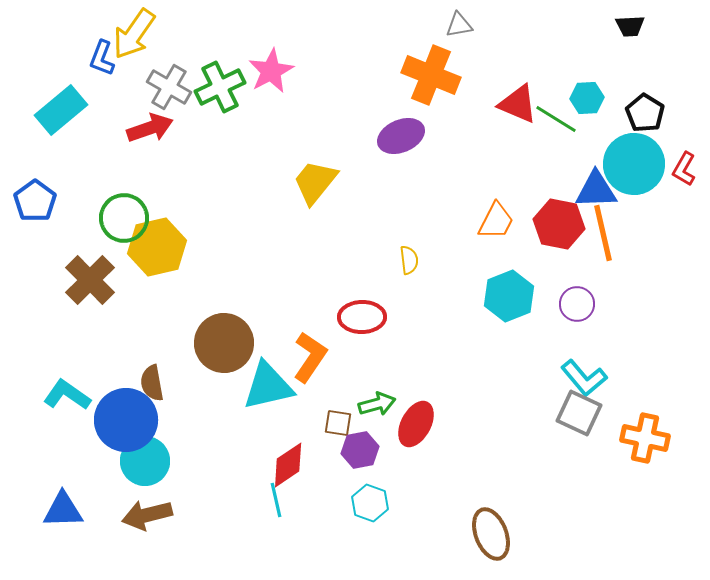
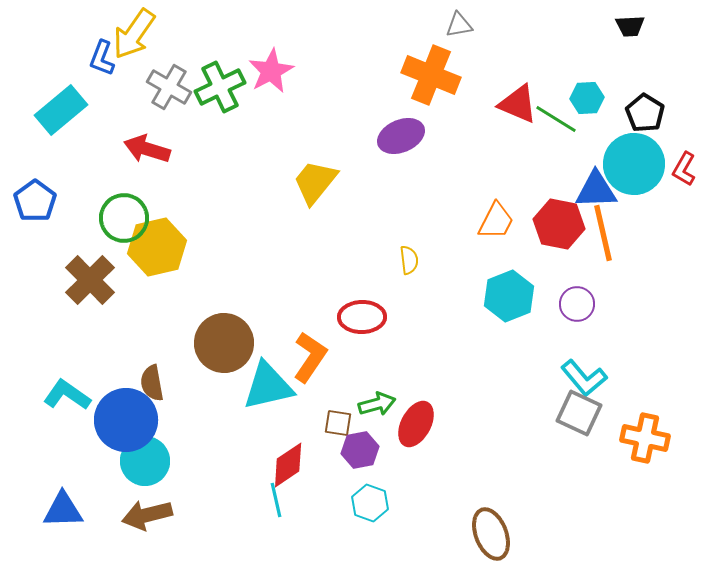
red arrow at (150, 128): moved 3 px left, 21 px down; rotated 144 degrees counterclockwise
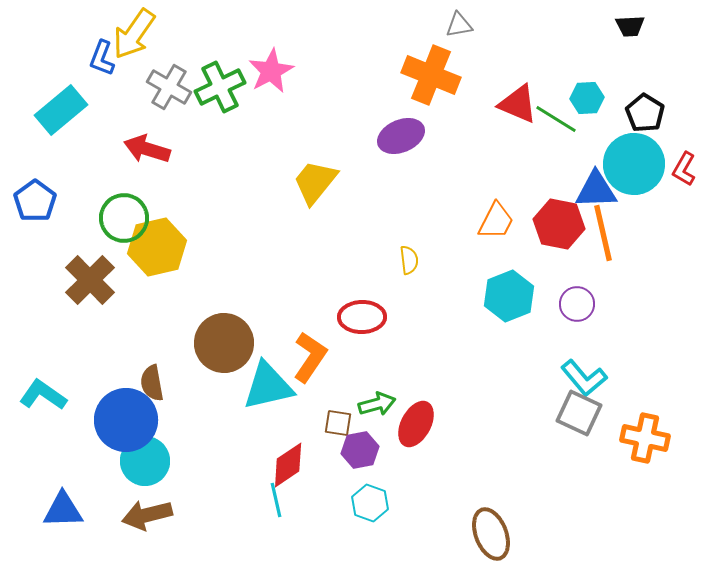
cyan L-shape at (67, 395): moved 24 px left
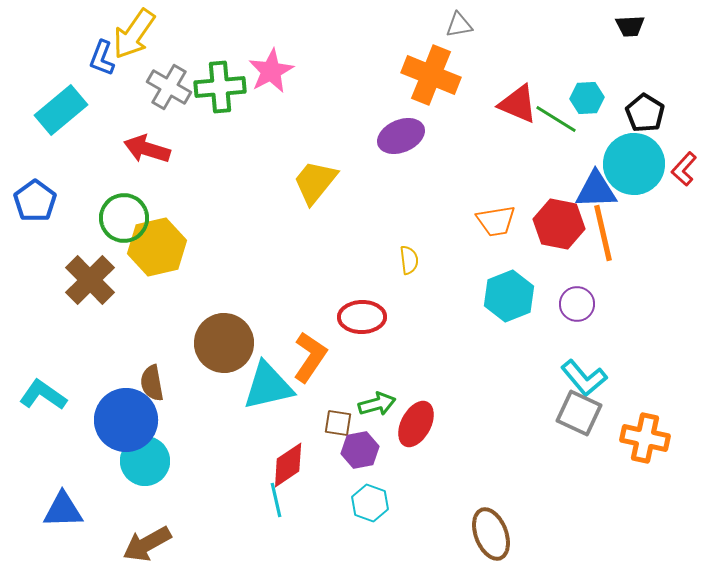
green cross at (220, 87): rotated 21 degrees clockwise
red L-shape at (684, 169): rotated 12 degrees clockwise
orange trapezoid at (496, 221): rotated 54 degrees clockwise
brown arrow at (147, 515): moved 29 px down; rotated 15 degrees counterclockwise
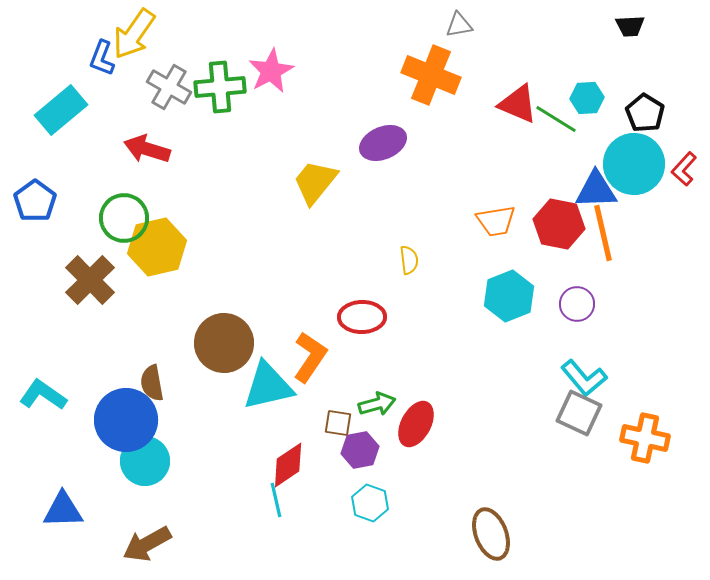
purple ellipse at (401, 136): moved 18 px left, 7 px down
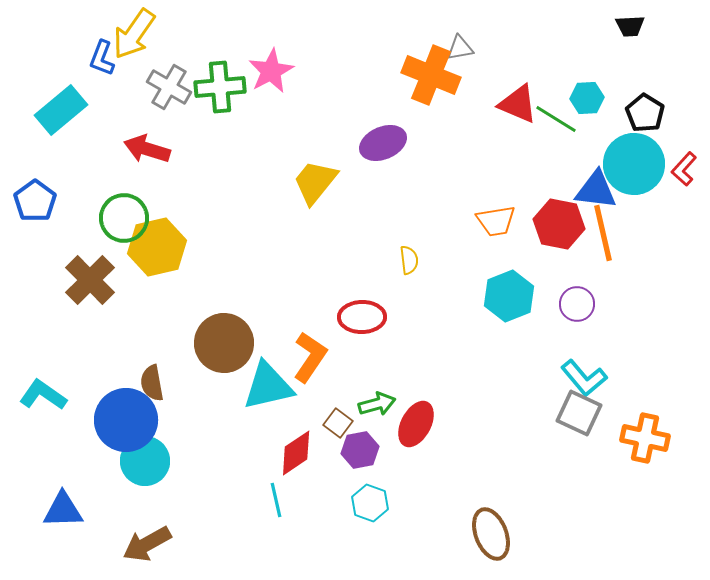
gray triangle at (459, 25): moved 1 px right, 23 px down
blue triangle at (596, 190): rotated 9 degrees clockwise
brown square at (338, 423): rotated 28 degrees clockwise
red diamond at (288, 465): moved 8 px right, 12 px up
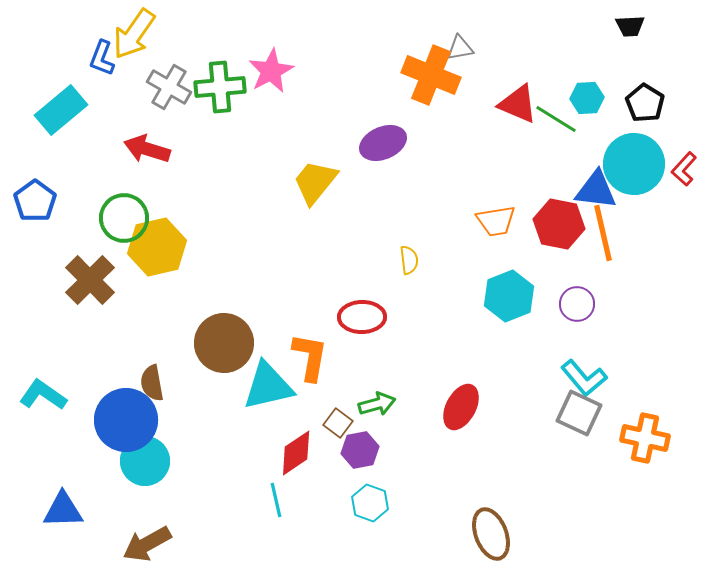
black pentagon at (645, 113): moved 10 px up
orange L-shape at (310, 357): rotated 24 degrees counterclockwise
red ellipse at (416, 424): moved 45 px right, 17 px up
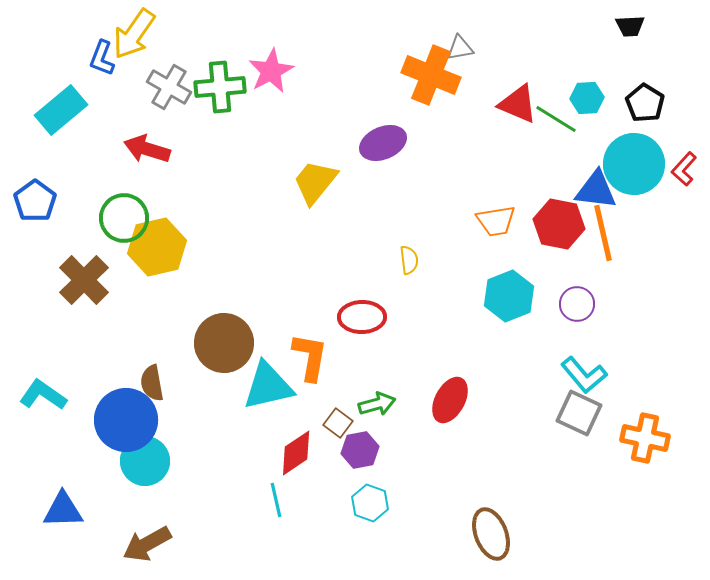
brown cross at (90, 280): moved 6 px left
cyan L-shape at (584, 378): moved 3 px up
red ellipse at (461, 407): moved 11 px left, 7 px up
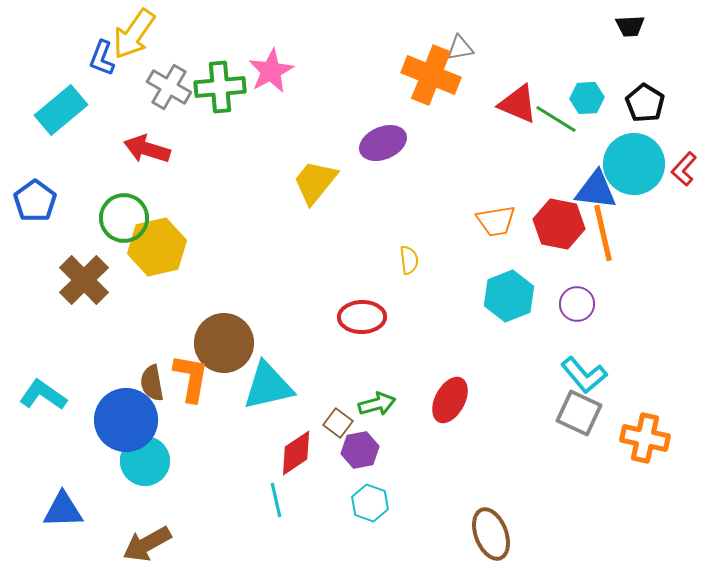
orange L-shape at (310, 357): moved 119 px left, 21 px down
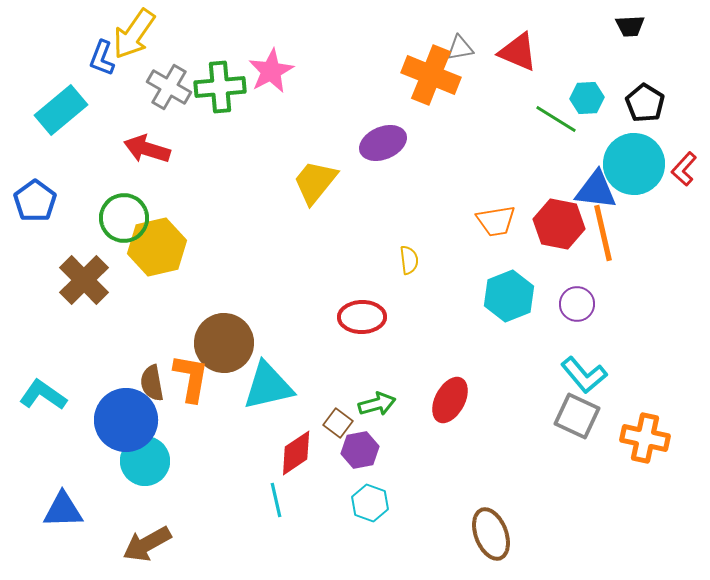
red triangle at (518, 104): moved 52 px up
gray square at (579, 413): moved 2 px left, 3 px down
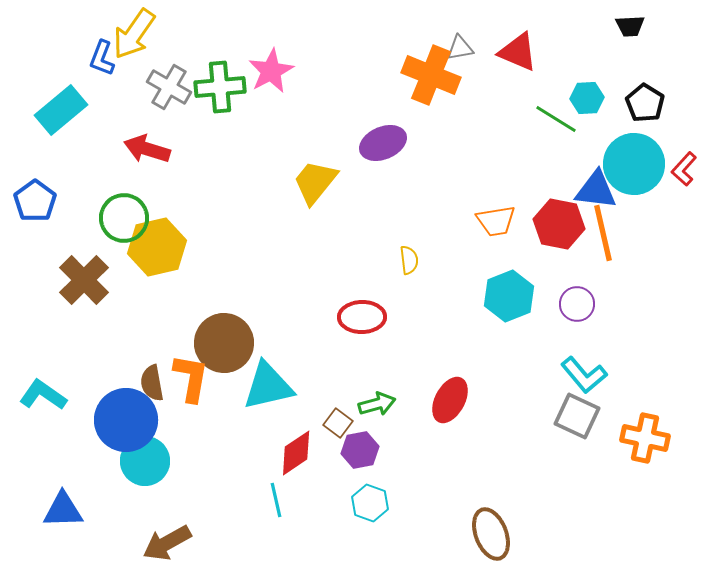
brown arrow at (147, 544): moved 20 px right, 1 px up
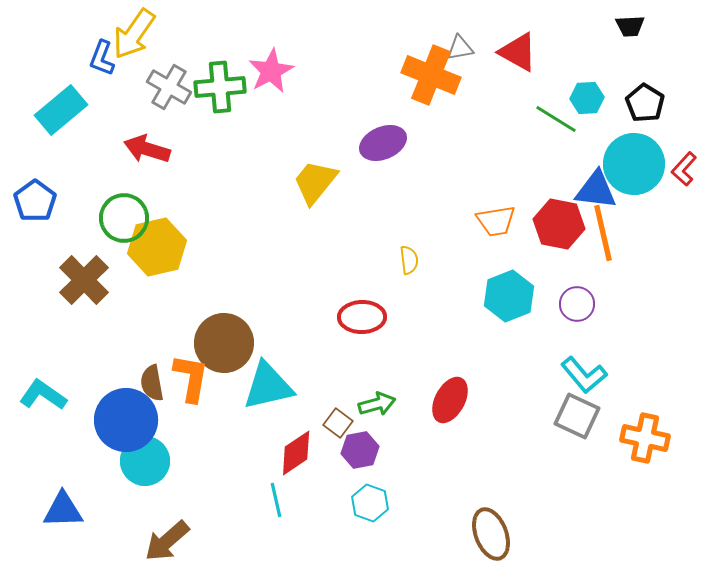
red triangle at (518, 52): rotated 6 degrees clockwise
brown arrow at (167, 543): moved 2 px up; rotated 12 degrees counterclockwise
